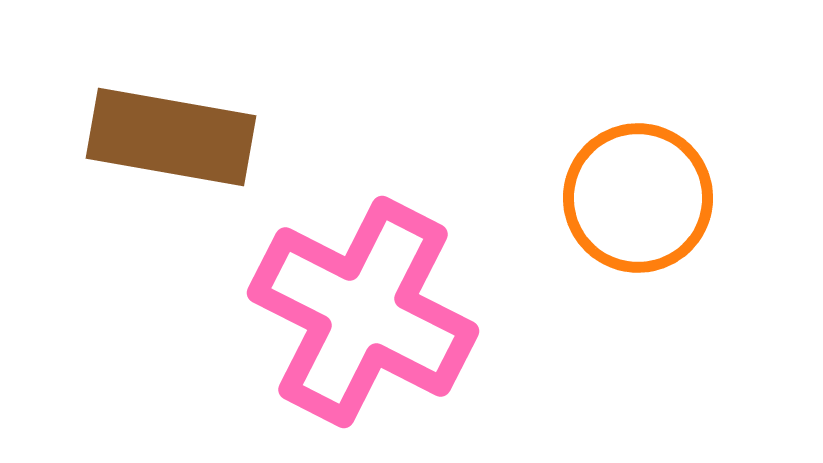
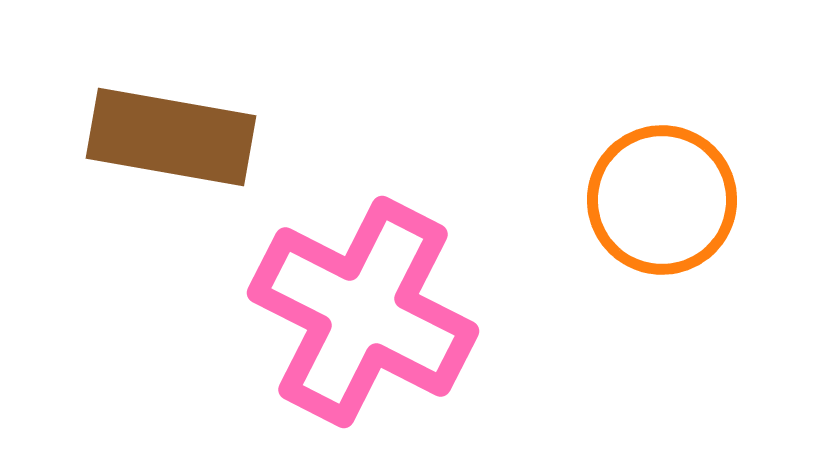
orange circle: moved 24 px right, 2 px down
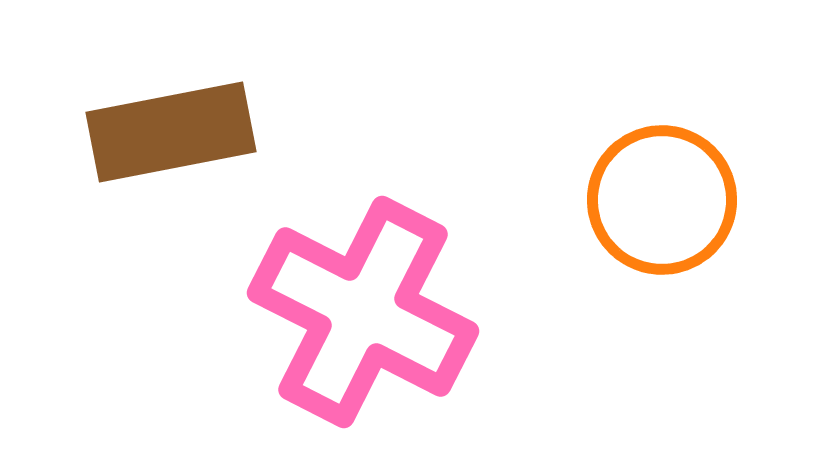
brown rectangle: moved 5 px up; rotated 21 degrees counterclockwise
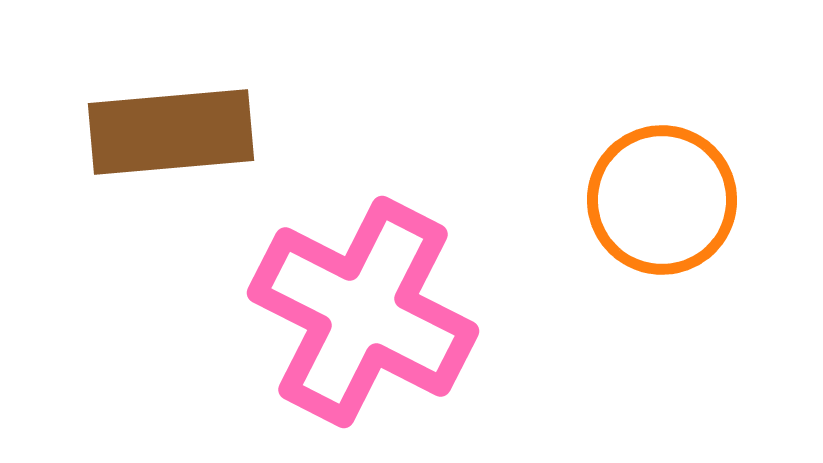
brown rectangle: rotated 6 degrees clockwise
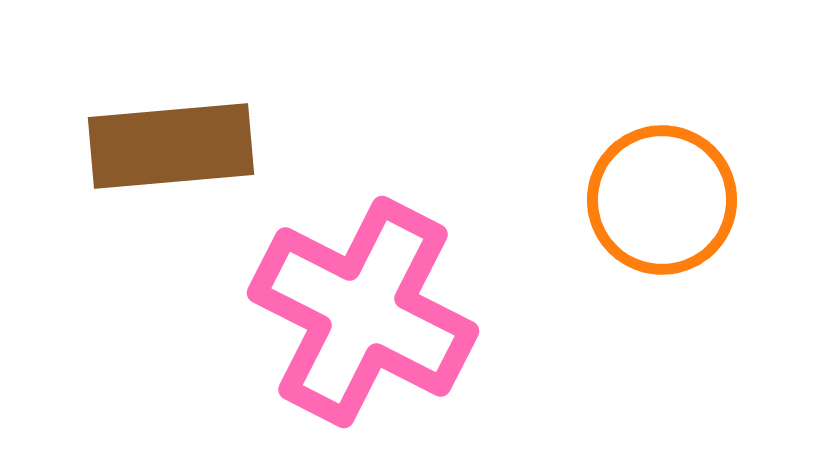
brown rectangle: moved 14 px down
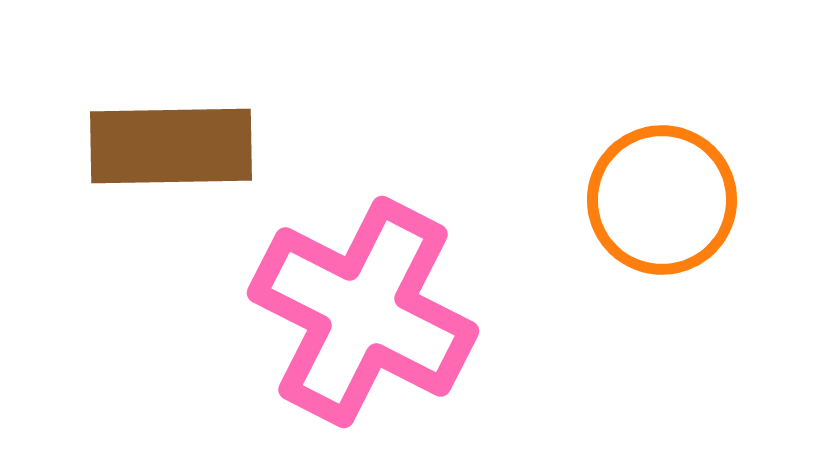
brown rectangle: rotated 4 degrees clockwise
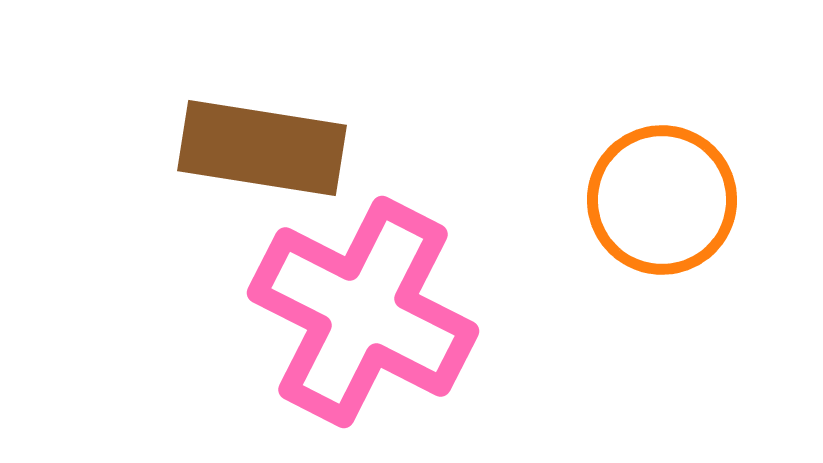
brown rectangle: moved 91 px right, 2 px down; rotated 10 degrees clockwise
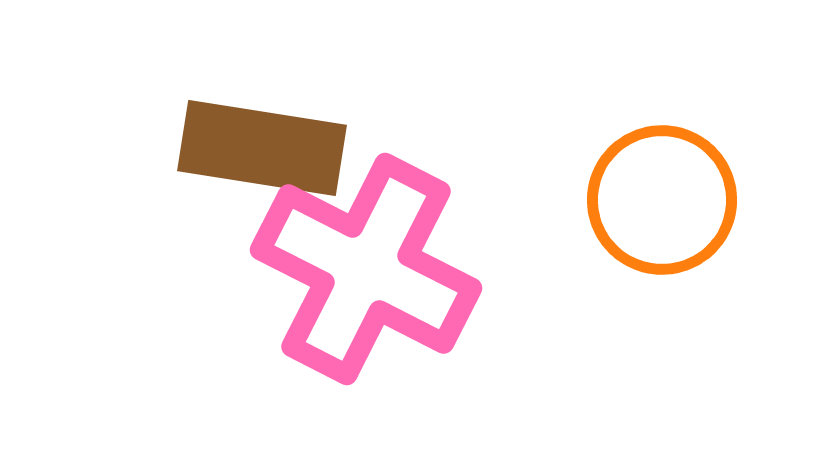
pink cross: moved 3 px right, 43 px up
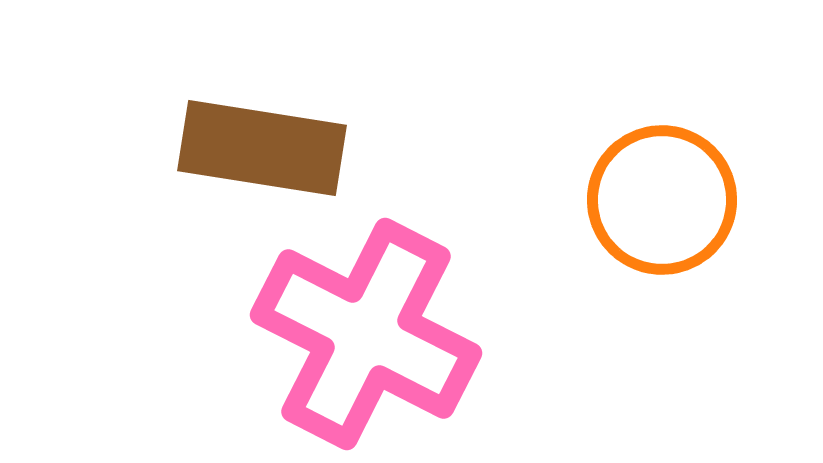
pink cross: moved 65 px down
